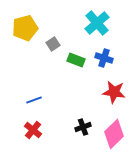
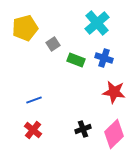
black cross: moved 2 px down
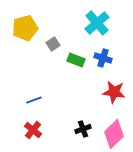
blue cross: moved 1 px left
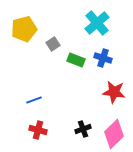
yellow pentagon: moved 1 px left, 1 px down
red cross: moved 5 px right; rotated 24 degrees counterclockwise
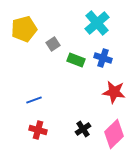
black cross: rotated 14 degrees counterclockwise
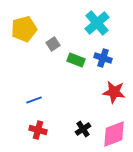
pink diamond: rotated 24 degrees clockwise
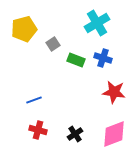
cyan cross: rotated 10 degrees clockwise
black cross: moved 8 px left, 5 px down
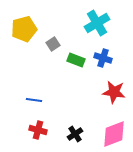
blue line: rotated 28 degrees clockwise
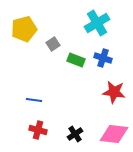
pink diamond: rotated 28 degrees clockwise
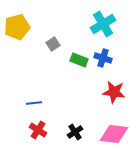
cyan cross: moved 6 px right, 1 px down
yellow pentagon: moved 7 px left, 2 px up
green rectangle: moved 3 px right
blue line: moved 3 px down; rotated 14 degrees counterclockwise
red cross: rotated 18 degrees clockwise
black cross: moved 2 px up
